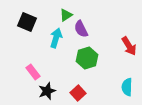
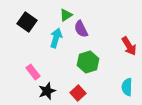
black square: rotated 12 degrees clockwise
green hexagon: moved 1 px right, 4 px down
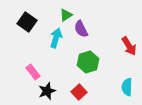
red square: moved 1 px right, 1 px up
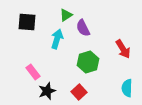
black square: rotated 30 degrees counterclockwise
purple semicircle: moved 2 px right, 1 px up
cyan arrow: moved 1 px right, 1 px down
red arrow: moved 6 px left, 3 px down
cyan semicircle: moved 1 px down
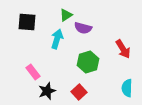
purple semicircle: rotated 48 degrees counterclockwise
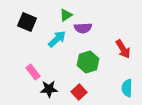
black square: rotated 18 degrees clockwise
purple semicircle: rotated 18 degrees counterclockwise
cyan arrow: rotated 30 degrees clockwise
black star: moved 2 px right, 2 px up; rotated 18 degrees clockwise
